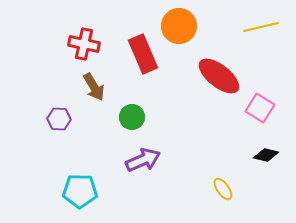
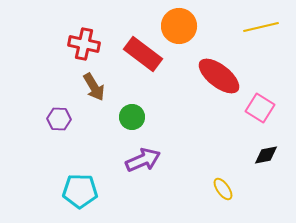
red rectangle: rotated 30 degrees counterclockwise
black diamond: rotated 25 degrees counterclockwise
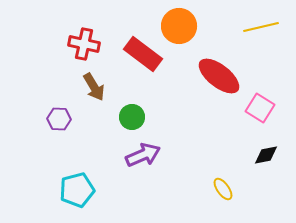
purple arrow: moved 5 px up
cyan pentagon: moved 3 px left, 1 px up; rotated 16 degrees counterclockwise
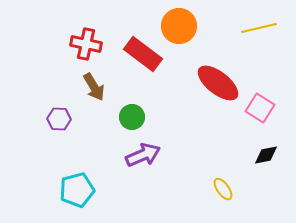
yellow line: moved 2 px left, 1 px down
red cross: moved 2 px right
red ellipse: moved 1 px left, 7 px down
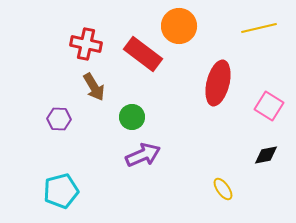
red ellipse: rotated 66 degrees clockwise
pink square: moved 9 px right, 2 px up
cyan pentagon: moved 16 px left, 1 px down
